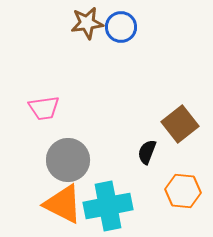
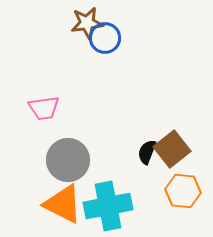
blue circle: moved 16 px left, 11 px down
brown square: moved 8 px left, 25 px down
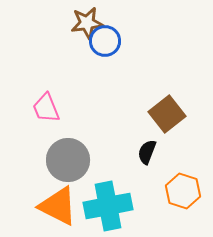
blue circle: moved 3 px down
pink trapezoid: moved 2 px right; rotated 76 degrees clockwise
brown square: moved 5 px left, 35 px up
orange hexagon: rotated 12 degrees clockwise
orange triangle: moved 5 px left, 2 px down
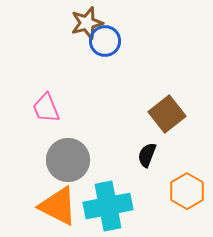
brown star: rotated 8 degrees counterclockwise
black semicircle: moved 3 px down
orange hexagon: moved 4 px right; rotated 12 degrees clockwise
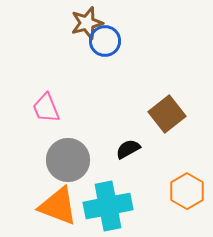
black semicircle: moved 19 px left, 6 px up; rotated 40 degrees clockwise
orange triangle: rotated 6 degrees counterclockwise
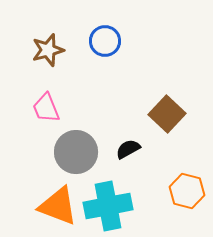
brown star: moved 39 px left, 27 px down
brown square: rotated 9 degrees counterclockwise
gray circle: moved 8 px right, 8 px up
orange hexagon: rotated 16 degrees counterclockwise
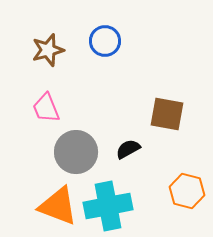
brown square: rotated 33 degrees counterclockwise
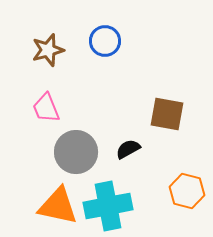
orange triangle: rotated 9 degrees counterclockwise
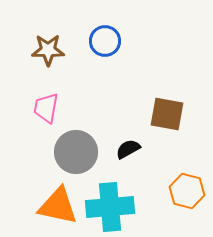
brown star: rotated 16 degrees clockwise
pink trapezoid: rotated 32 degrees clockwise
cyan cross: moved 2 px right, 1 px down; rotated 6 degrees clockwise
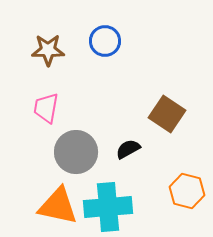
brown square: rotated 24 degrees clockwise
cyan cross: moved 2 px left
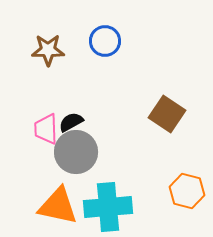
pink trapezoid: moved 21 px down; rotated 12 degrees counterclockwise
black semicircle: moved 57 px left, 27 px up
